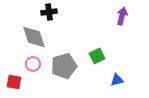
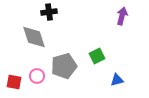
pink circle: moved 4 px right, 12 px down
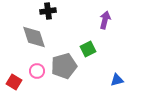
black cross: moved 1 px left, 1 px up
purple arrow: moved 17 px left, 4 px down
green square: moved 9 px left, 7 px up
pink circle: moved 5 px up
red square: rotated 21 degrees clockwise
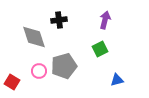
black cross: moved 11 px right, 9 px down
green square: moved 12 px right
pink circle: moved 2 px right
red square: moved 2 px left
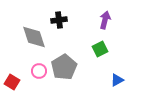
gray pentagon: moved 1 px down; rotated 15 degrees counterclockwise
blue triangle: rotated 16 degrees counterclockwise
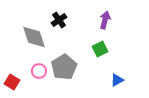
black cross: rotated 28 degrees counterclockwise
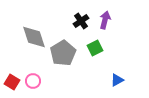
black cross: moved 22 px right, 1 px down
green square: moved 5 px left, 1 px up
gray pentagon: moved 1 px left, 14 px up
pink circle: moved 6 px left, 10 px down
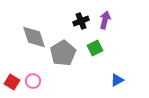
black cross: rotated 14 degrees clockwise
